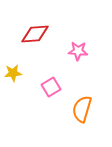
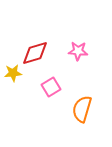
red diamond: moved 19 px down; rotated 12 degrees counterclockwise
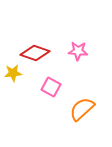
red diamond: rotated 36 degrees clockwise
pink square: rotated 30 degrees counterclockwise
orange semicircle: rotated 32 degrees clockwise
